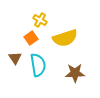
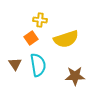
yellow cross: rotated 24 degrees counterclockwise
yellow semicircle: moved 1 px right, 1 px down
brown triangle: moved 6 px down
brown star: moved 3 px down
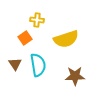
yellow cross: moved 3 px left
orange square: moved 6 px left
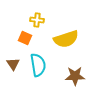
orange square: rotated 32 degrees counterclockwise
brown triangle: moved 2 px left
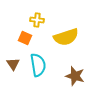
yellow semicircle: moved 2 px up
brown star: rotated 18 degrees clockwise
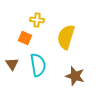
yellow semicircle: rotated 125 degrees clockwise
brown triangle: moved 1 px left
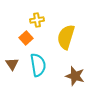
yellow cross: rotated 16 degrees counterclockwise
orange square: moved 1 px right; rotated 24 degrees clockwise
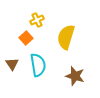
yellow cross: rotated 16 degrees counterclockwise
